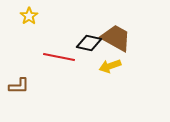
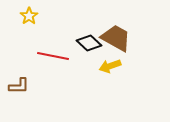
black diamond: rotated 30 degrees clockwise
red line: moved 6 px left, 1 px up
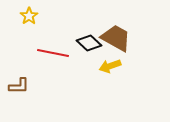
red line: moved 3 px up
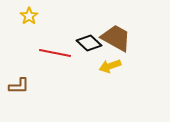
red line: moved 2 px right
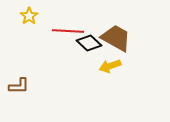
red line: moved 13 px right, 22 px up; rotated 8 degrees counterclockwise
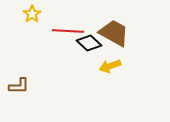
yellow star: moved 3 px right, 2 px up
brown trapezoid: moved 2 px left, 5 px up
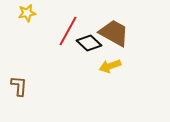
yellow star: moved 5 px left, 1 px up; rotated 24 degrees clockwise
red line: rotated 64 degrees counterclockwise
brown L-shape: rotated 85 degrees counterclockwise
